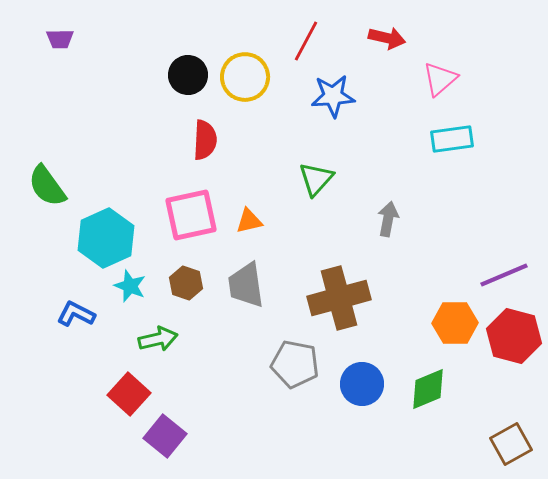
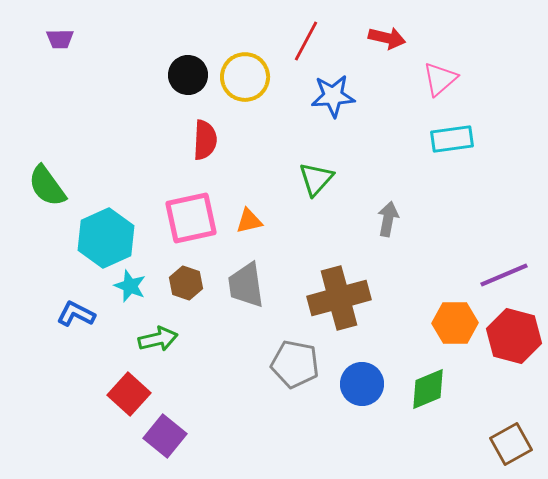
pink square: moved 3 px down
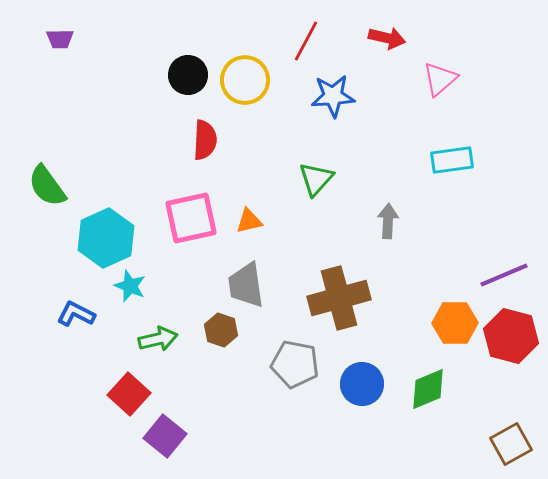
yellow circle: moved 3 px down
cyan rectangle: moved 21 px down
gray arrow: moved 2 px down; rotated 8 degrees counterclockwise
brown hexagon: moved 35 px right, 47 px down
red hexagon: moved 3 px left
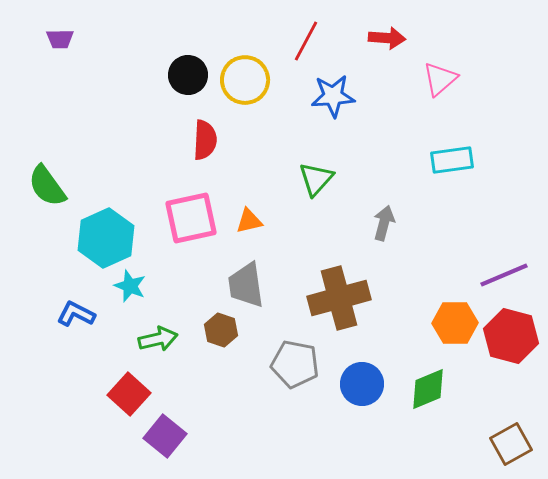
red arrow: rotated 9 degrees counterclockwise
gray arrow: moved 4 px left, 2 px down; rotated 12 degrees clockwise
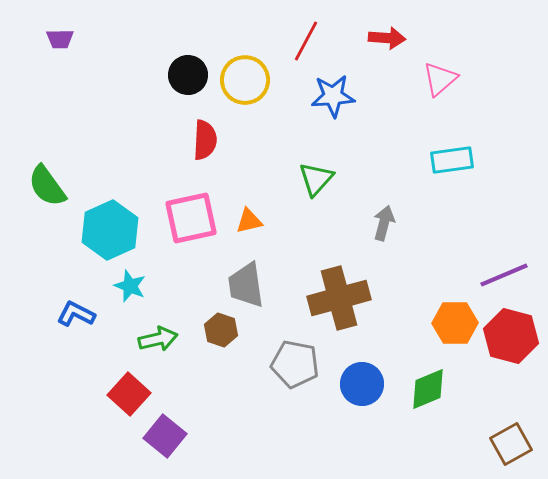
cyan hexagon: moved 4 px right, 8 px up
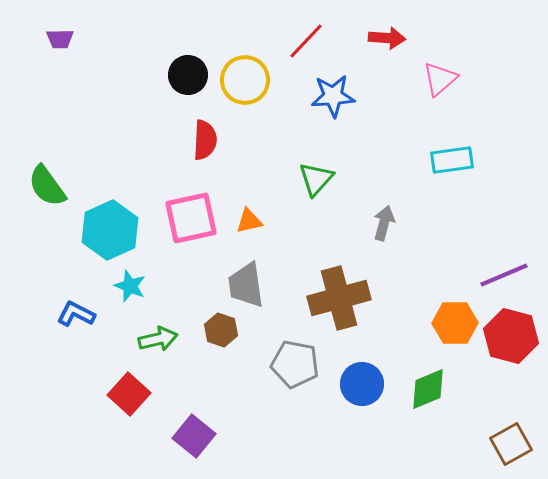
red line: rotated 15 degrees clockwise
purple square: moved 29 px right
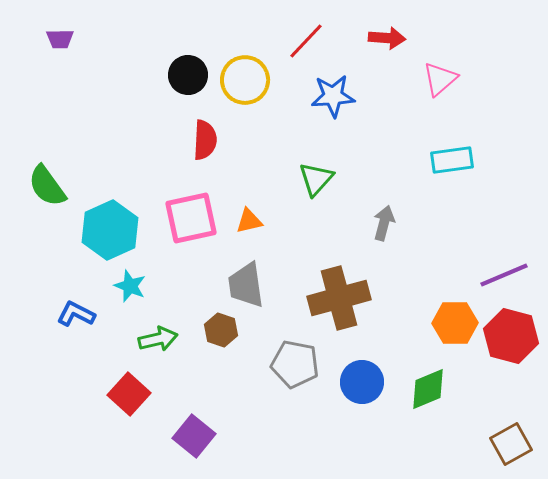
blue circle: moved 2 px up
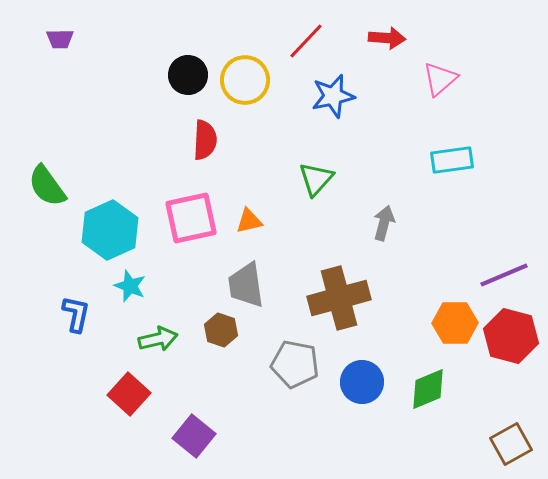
blue star: rotated 9 degrees counterclockwise
blue L-shape: rotated 75 degrees clockwise
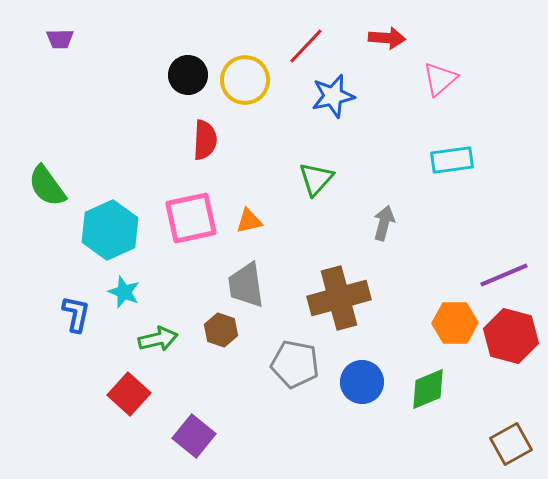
red line: moved 5 px down
cyan star: moved 6 px left, 6 px down
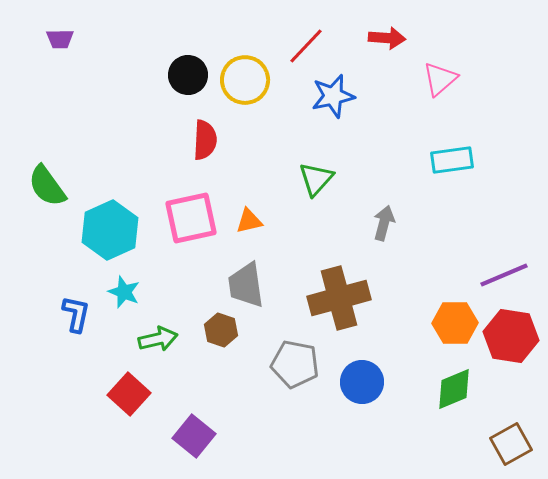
red hexagon: rotated 6 degrees counterclockwise
green diamond: moved 26 px right
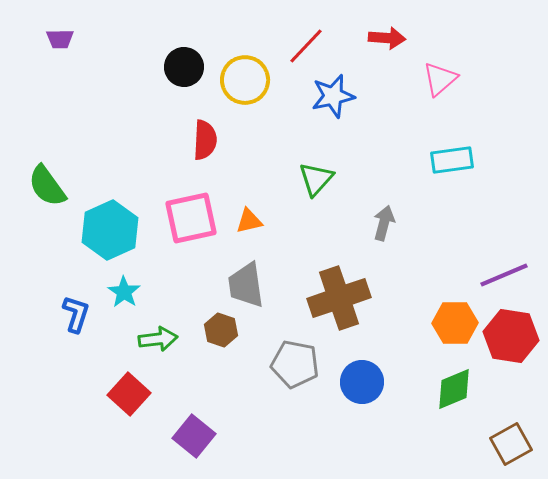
black circle: moved 4 px left, 8 px up
cyan star: rotated 12 degrees clockwise
brown cross: rotated 4 degrees counterclockwise
blue L-shape: rotated 6 degrees clockwise
green arrow: rotated 6 degrees clockwise
